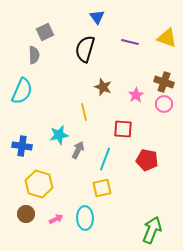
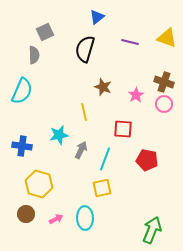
blue triangle: rotated 28 degrees clockwise
gray arrow: moved 3 px right
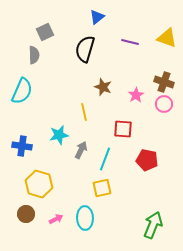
green arrow: moved 1 px right, 5 px up
